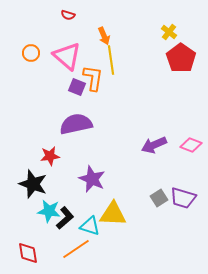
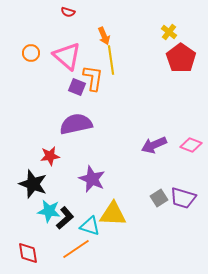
red semicircle: moved 3 px up
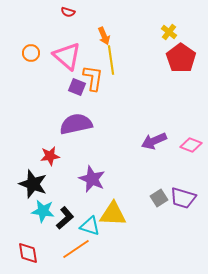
purple arrow: moved 4 px up
cyan star: moved 6 px left
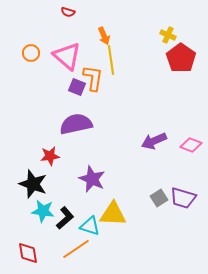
yellow cross: moved 1 px left, 3 px down; rotated 14 degrees counterclockwise
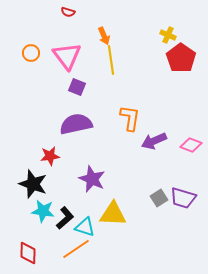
pink triangle: rotated 12 degrees clockwise
orange L-shape: moved 37 px right, 40 px down
cyan triangle: moved 5 px left, 1 px down
red diamond: rotated 10 degrees clockwise
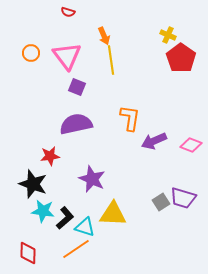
gray square: moved 2 px right, 4 px down
